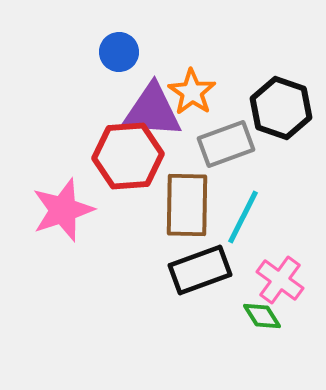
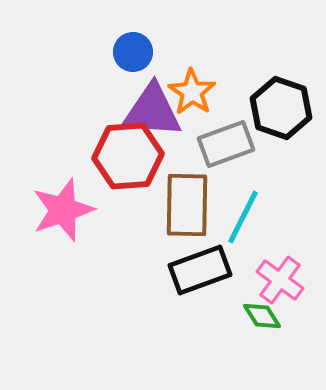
blue circle: moved 14 px right
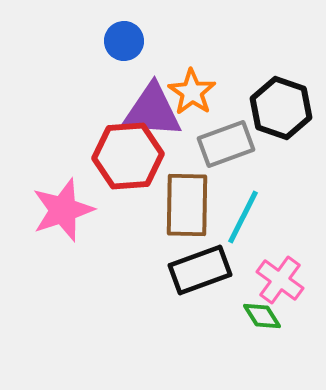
blue circle: moved 9 px left, 11 px up
